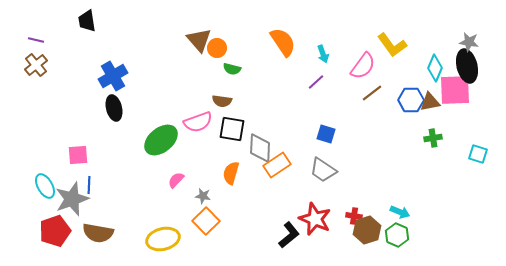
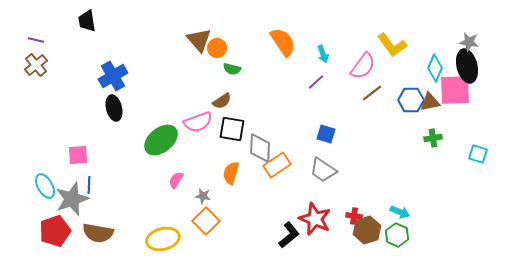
brown semicircle at (222, 101): rotated 42 degrees counterclockwise
pink semicircle at (176, 180): rotated 12 degrees counterclockwise
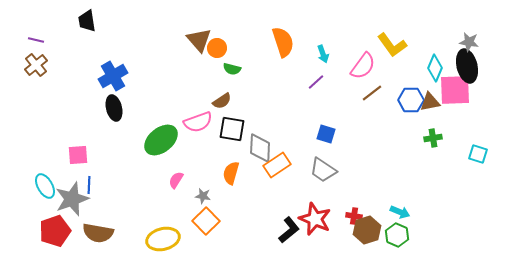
orange semicircle at (283, 42): rotated 16 degrees clockwise
black L-shape at (289, 235): moved 5 px up
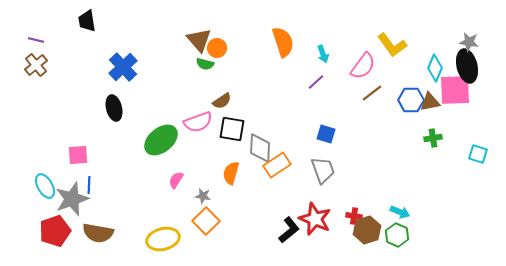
green semicircle at (232, 69): moved 27 px left, 5 px up
blue cross at (113, 76): moved 10 px right, 9 px up; rotated 12 degrees counterclockwise
gray trapezoid at (323, 170): rotated 144 degrees counterclockwise
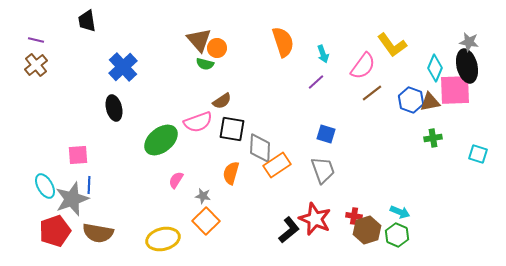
blue hexagon at (411, 100): rotated 20 degrees clockwise
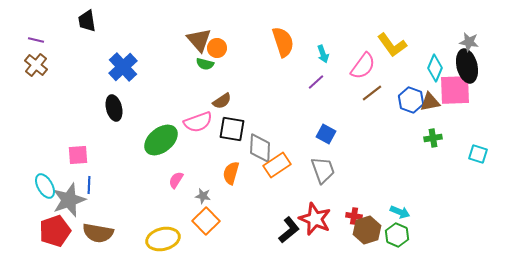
brown cross at (36, 65): rotated 10 degrees counterclockwise
blue square at (326, 134): rotated 12 degrees clockwise
gray star at (72, 199): moved 3 px left, 1 px down
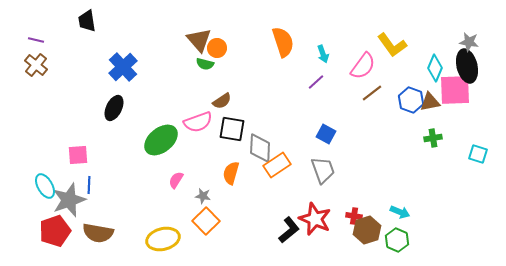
black ellipse at (114, 108): rotated 40 degrees clockwise
green hexagon at (397, 235): moved 5 px down
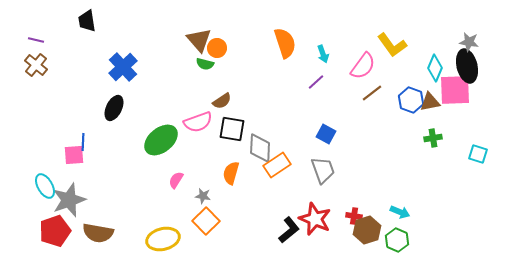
orange semicircle at (283, 42): moved 2 px right, 1 px down
pink square at (78, 155): moved 4 px left
blue line at (89, 185): moved 6 px left, 43 px up
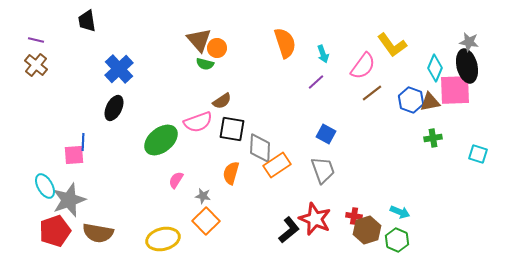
blue cross at (123, 67): moved 4 px left, 2 px down
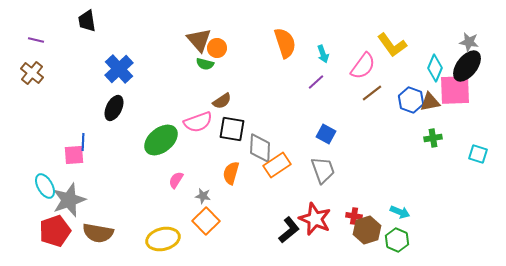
brown cross at (36, 65): moved 4 px left, 8 px down
black ellipse at (467, 66): rotated 52 degrees clockwise
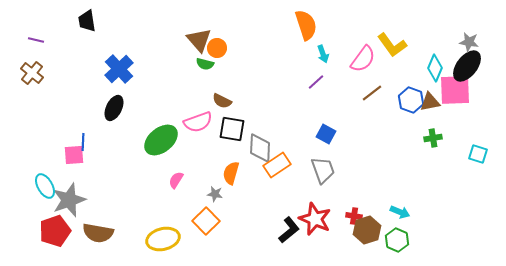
orange semicircle at (285, 43): moved 21 px right, 18 px up
pink semicircle at (363, 66): moved 7 px up
brown semicircle at (222, 101): rotated 60 degrees clockwise
gray star at (203, 196): moved 12 px right, 2 px up
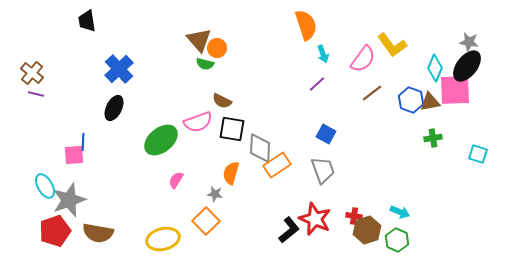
purple line at (36, 40): moved 54 px down
purple line at (316, 82): moved 1 px right, 2 px down
